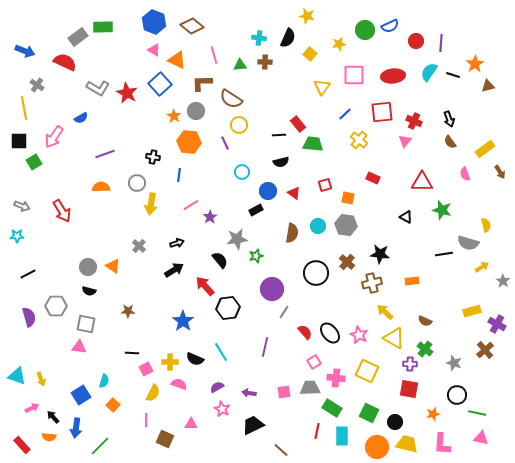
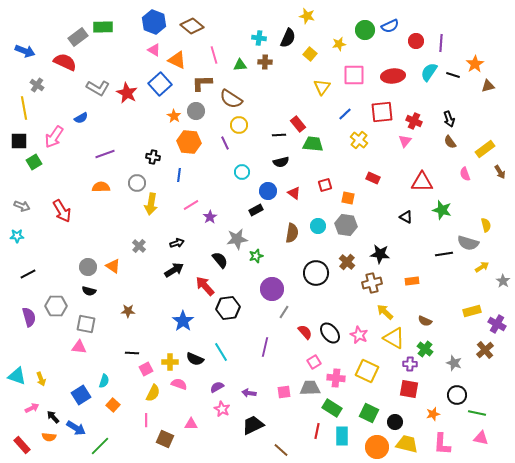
blue arrow at (76, 428): rotated 66 degrees counterclockwise
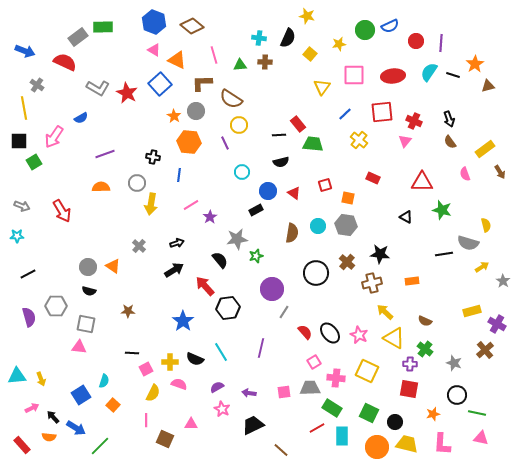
purple line at (265, 347): moved 4 px left, 1 px down
cyan triangle at (17, 376): rotated 24 degrees counterclockwise
red line at (317, 431): moved 3 px up; rotated 49 degrees clockwise
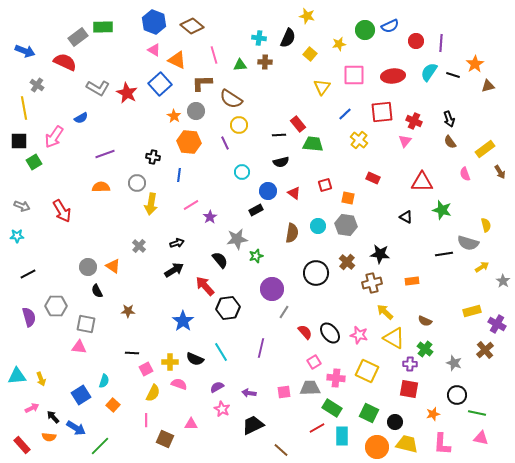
black semicircle at (89, 291): moved 8 px right; rotated 48 degrees clockwise
pink star at (359, 335): rotated 12 degrees counterclockwise
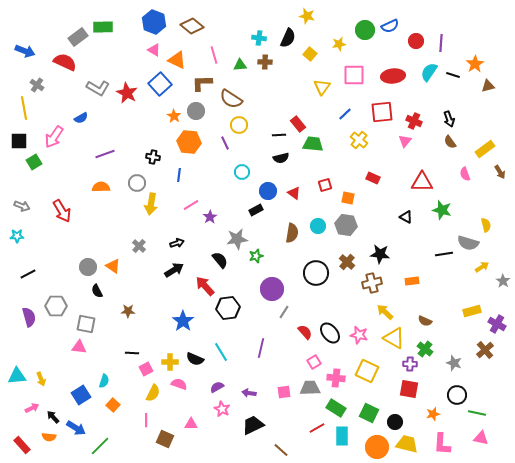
black semicircle at (281, 162): moved 4 px up
green rectangle at (332, 408): moved 4 px right
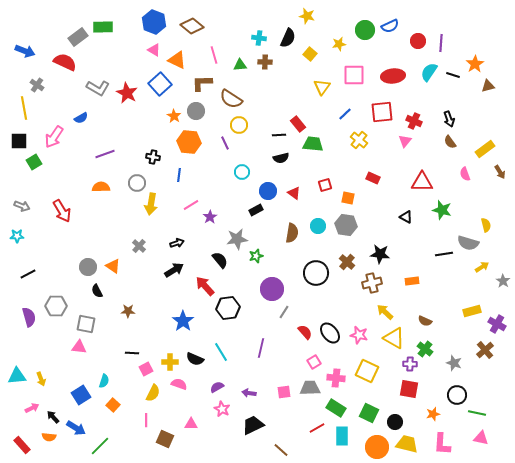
red circle at (416, 41): moved 2 px right
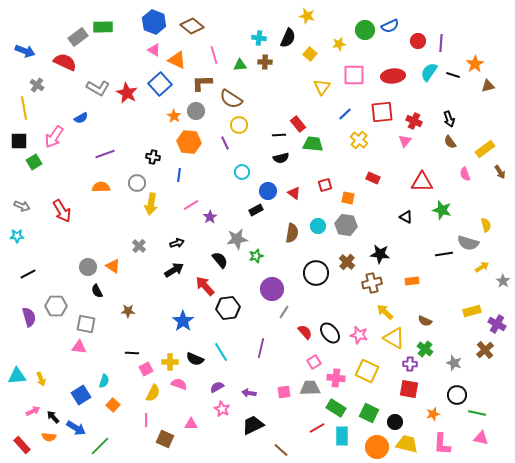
pink arrow at (32, 408): moved 1 px right, 3 px down
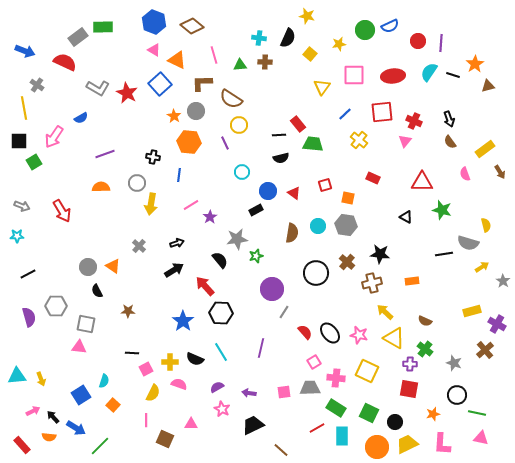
black hexagon at (228, 308): moved 7 px left, 5 px down; rotated 10 degrees clockwise
yellow trapezoid at (407, 444): rotated 40 degrees counterclockwise
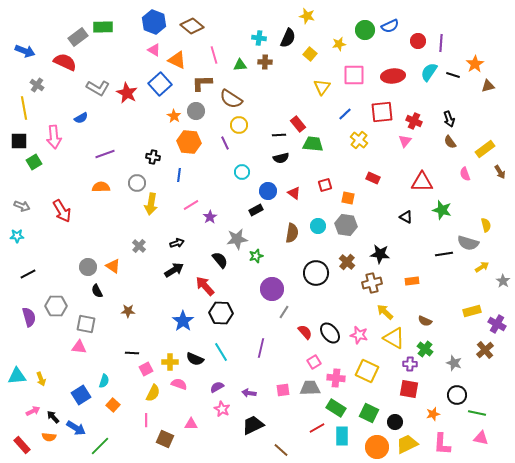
pink arrow at (54, 137): rotated 40 degrees counterclockwise
pink square at (284, 392): moved 1 px left, 2 px up
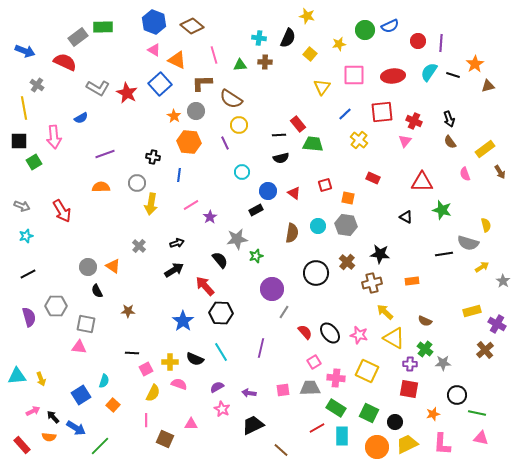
cyan star at (17, 236): moved 9 px right; rotated 16 degrees counterclockwise
gray star at (454, 363): moved 11 px left; rotated 21 degrees counterclockwise
